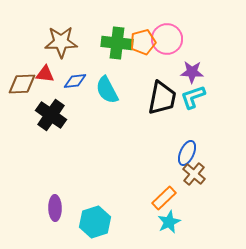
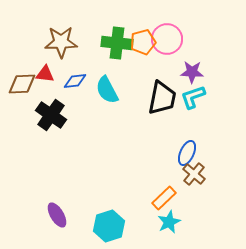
purple ellipse: moved 2 px right, 7 px down; rotated 30 degrees counterclockwise
cyan hexagon: moved 14 px right, 4 px down
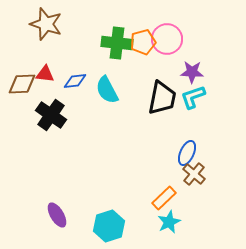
brown star: moved 15 px left, 18 px up; rotated 20 degrees clockwise
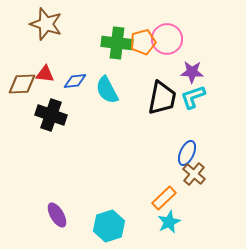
black cross: rotated 16 degrees counterclockwise
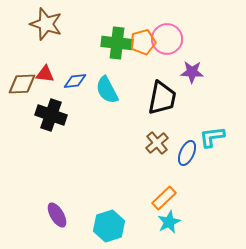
cyan L-shape: moved 19 px right, 40 px down; rotated 12 degrees clockwise
brown cross: moved 37 px left, 31 px up; rotated 10 degrees clockwise
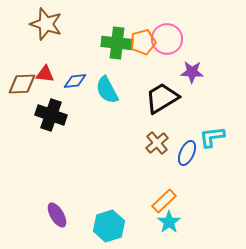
black trapezoid: rotated 132 degrees counterclockwise
orange rectangle: moved 3 px down
cyan star: rotated 10 degrees counterclockwise
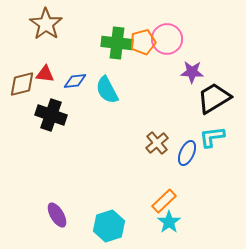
brown star: rotated 16 degrees clockwise
brown diamond: rotated 12 degrees counterclockwise
black trapezoid: moved 52 px right
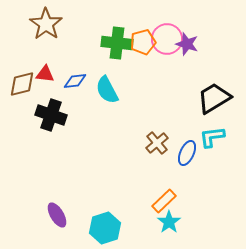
purple star: moved 5 px left, 28 px up; rotated 15 degrees clockwise
cyan hexagon: moved 4 px left, 2 px down
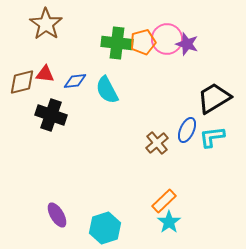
brown diamond: moved 2 px up
blue ellipse: moved 23 px up
